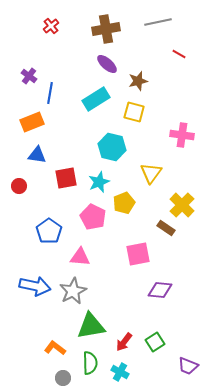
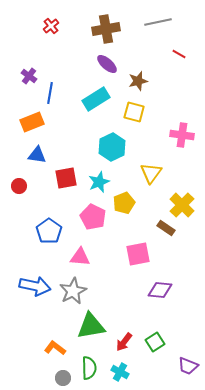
cyan hexagon: rotated 20 degrees clockwise
green semicircle: moved 1 px left, 5 px down
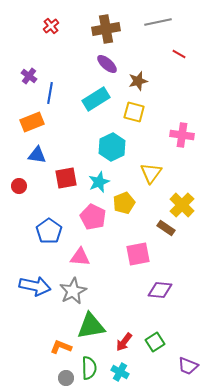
orange L-shape: moved 6 px right, 1 px up; rotated 15 degrees counterclockwise
gray circle: moved 3 px right
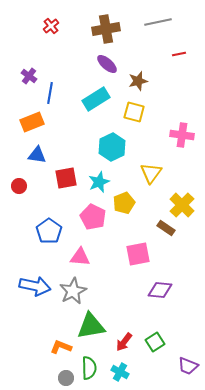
red line: rotated 40 degrees counterclockwise
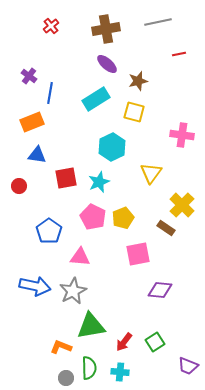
yellow pentagon: moved 1 px left, 15 px down
cyan cross: rotated 24 degrees counterclockwise
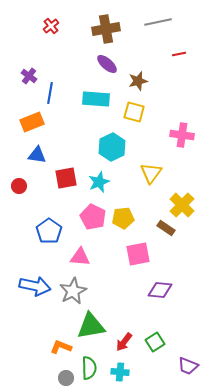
cyan rectangle: rotated 36 degrees clockwise
yellow pentagon: rotated 15 degrees clockwise
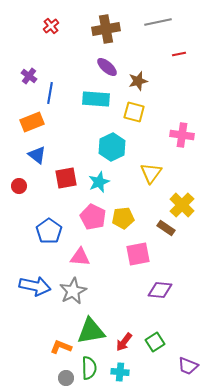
purple ellipse: moved 3 px down
blue triangle: rotated 30 degrees clockwise
green triangle: moved 5 px down
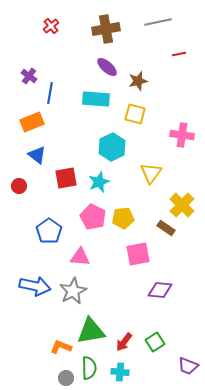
yellow square: moved 1 px right, 2 px down
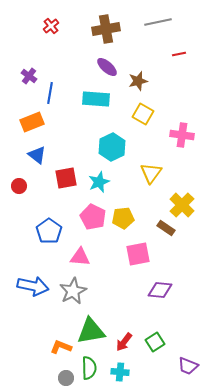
yellow square: moved 8 px right; rotated 15 degrees clockwise
blue arrow: moved 2 px left
